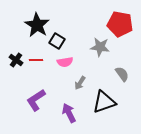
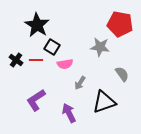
black square: moved 5 px left, 6 px down
pink semicircle: moved 2 px down
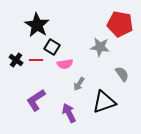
gray arrow: moved 1 px left, 1 px down
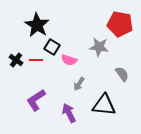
gray star: moved 1 px left
pink semicircle: moved 4 px right, 4 px up; rotated 28 degrees clockwise
black triangle: moved 3 px down; rotated 25 degrees clockwise
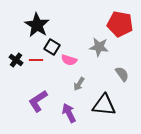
purple L-shape: moved 2 px right, 1 px down
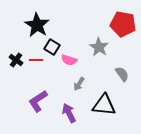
red pentagon: moved 3 px right
gray star: rotated 24 degrees clockwise
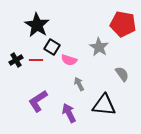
black cross: rotated 24 degrees clockwise
gray arrow: rotated 120 degrees clockwise
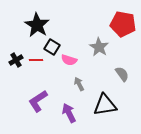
black triangle: moved 1 px right; rotated 15 degrees counterclockwise
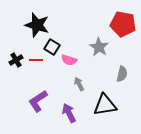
black star: rotated 15 degrees counterclockwise
gray semicircle: rotated 49 degrees clockwise
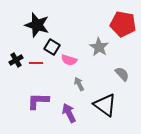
red line: moved 3 px down
gray semicircle: rotated 56 degrees counterclockwise
purple L-shape: rotated 35 degrees clockwise
black triangle: rotated 45 degrees clockwise
